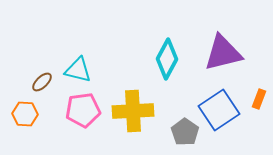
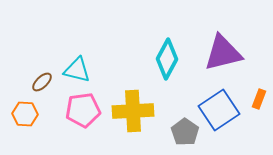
cyan triangle: moved 1 px left
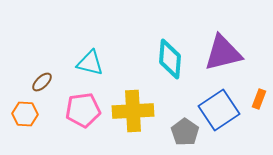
cyan diamond: moved 3 px right; rotated 24 degrees counterclockwise
cyan triangle: moved 13 px right, 7 px up
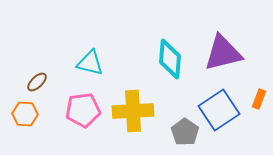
brown ellipse: moved 5 px left
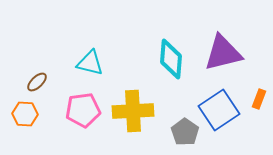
cyan diamond: moved 1 px right
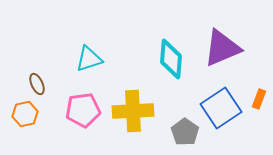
purple triangle: moved 1 px left, 5 px up; rotated 9 degrees counterclockwise
cyan triangle: moved 1 px left, 4 px up; rotated 32 degrees counterclockwise
brown ellipse: moved 2 px down; rotated 70 degrees counterclockwise
blue square: moved 2 px right, 2 px up
orange hexagon: rotated 15 degrees counterclockwise
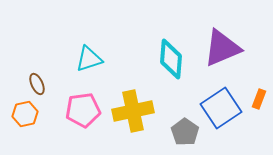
yellow cross: rotated 9 degrees counterclockwise
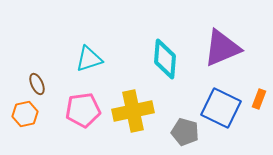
cyan diamond: moved 6 px left
blue square: rotated 30 degrees counterclockwise
gray pentagon: rotated 20 degrees counterclockwise
